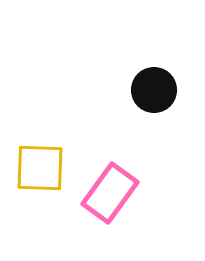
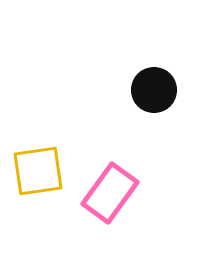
yellow square: moved 2 px left, 3 px down; rotated 10 degrees counterclockwise
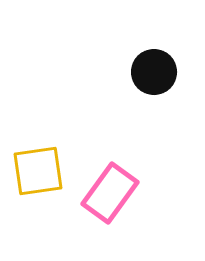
black circle: moved 18 px up
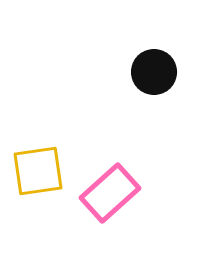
pink rectangle: rotated 12 degrees clockwise
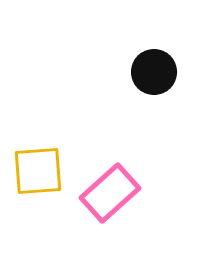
yellow square: rotated 4 degrees clockwise
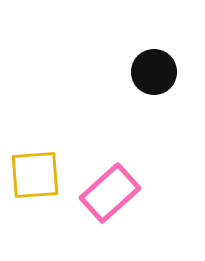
yellow square: moved 3 px left, 4 px down
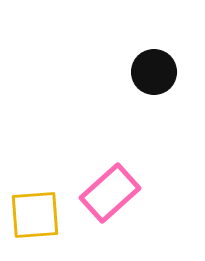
yellow square: moved 40 px down
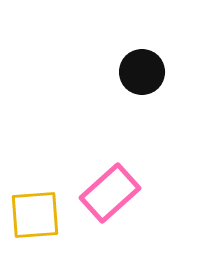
black circle: moved 12 px left
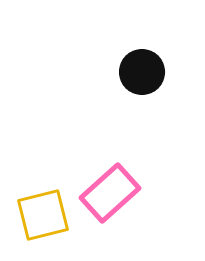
yellow square: moved 8 px right; rotated 10 degrees counterclockwise
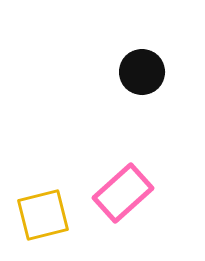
pink rectangle: moved 13 px right
